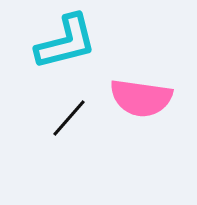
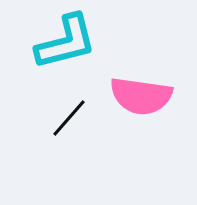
pink semicircle: moved 2 px up
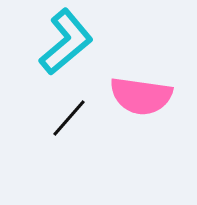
cyan L-shape: rotated 26 degrees counterclockwise
